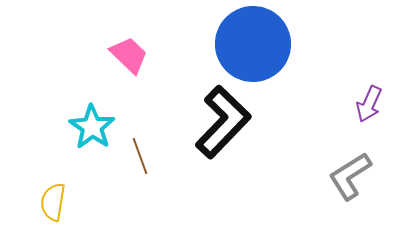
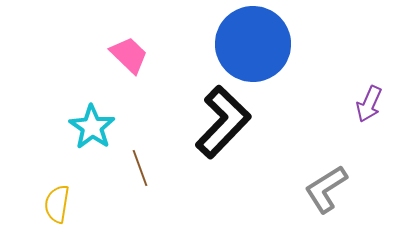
brown line: moved 12 px down
gray L-shape: moved 24 px left, 13 px down
yellow semicircle: moved 4 px right, 2 px down
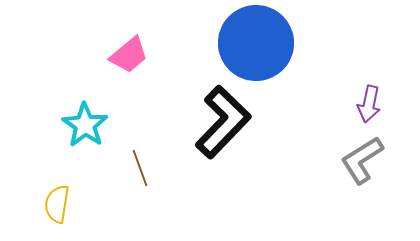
blue circle: moved 3 px right, 1 px up
pink trapezoid: rotated 96 degrees clockwise
purple arrow: rotated 12 degrees counterclockwise
cyan star: moved 7 px left, 2 px up
gray L-shape: moved 36 px right, 29 px up
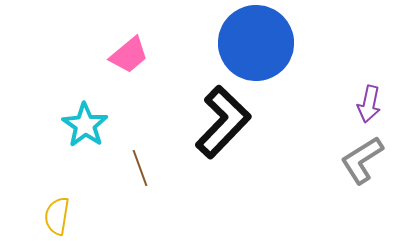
yellow semicircle: moved 12 px down
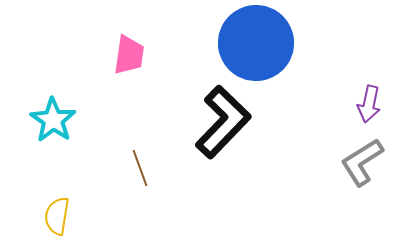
pink trapezoid: rotated 42 degrees counterclockwise
cyan star: moved 32 px left, 5 px up
gray L-shape: moved 2 px down
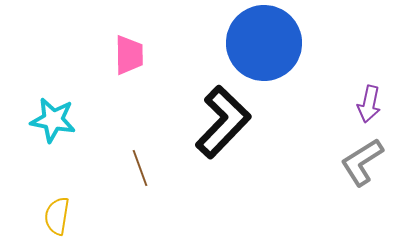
blue circle: moved 8 px right
pink trapezoid: rotated 9 degrees counterclockwise
cyan star: rotated 24 degrees counterclockwise
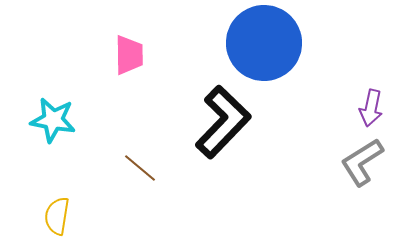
purple arrow: moved 2 px right, 4 px down
brown line: rotated 30 degrees counterclockwise
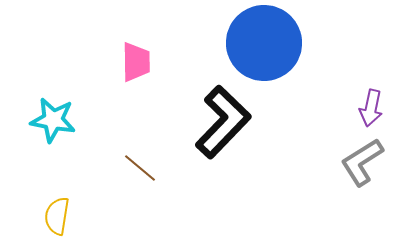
pink trapezoid: moved 7 px right, 7 px down
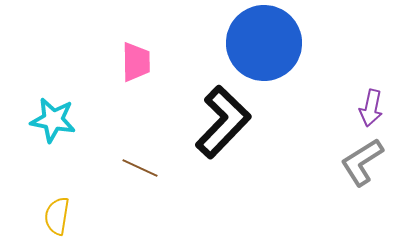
brown line: rotated 15 degrees counterclockwise
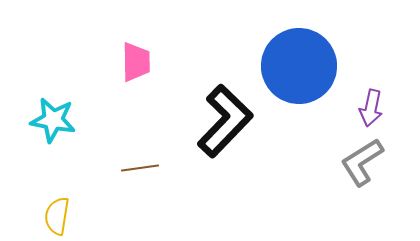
blue circle: moved 35 px right, 23 px down
black L-shape: moved 2 px right, 1 px up
brown line: rotated 33 degrees counterclockwise
